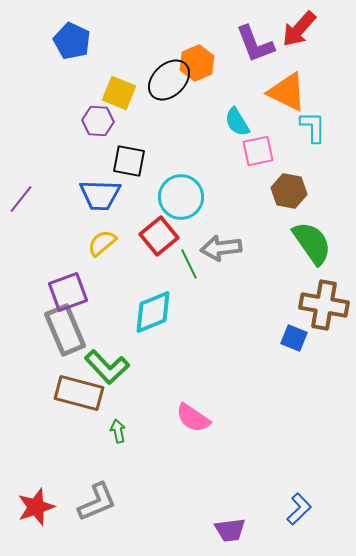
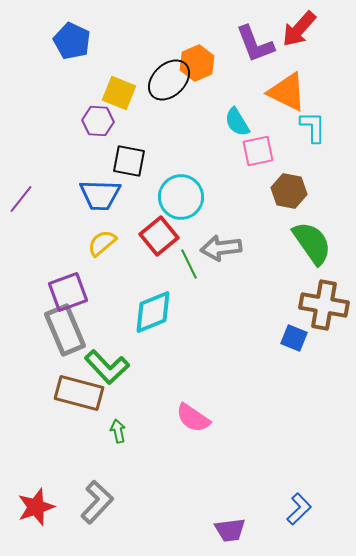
gray L-shape: rotated 24 degrees counterclockwise
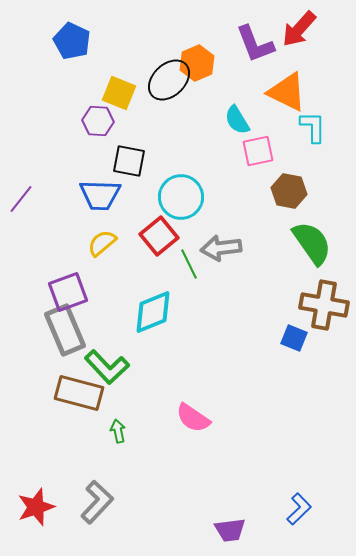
cyan semicircle: moved 2 px up
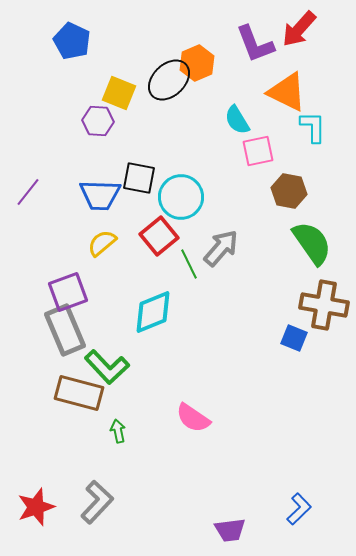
black square: moved 10 px right, 17 px down
purple line: moved 7 px right, 7 px up
gray arrow: rotated 138 degrees clockwise
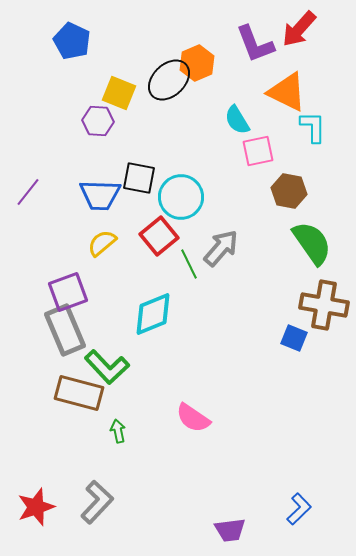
cyan diamond: moved 2 px down
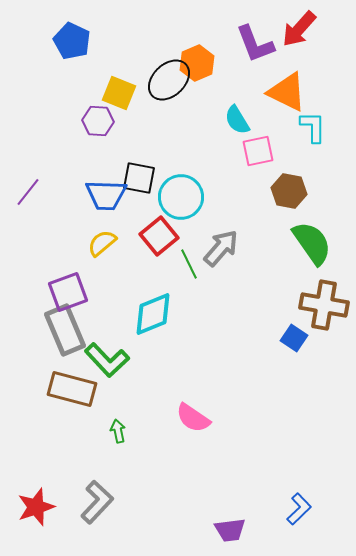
blue trapezoid: moved 6 px right
blue square: rotated 12 degrees clockwise
green L-shape: moved 7 px up
brown rectangle: moved 7 px left, 4 px up
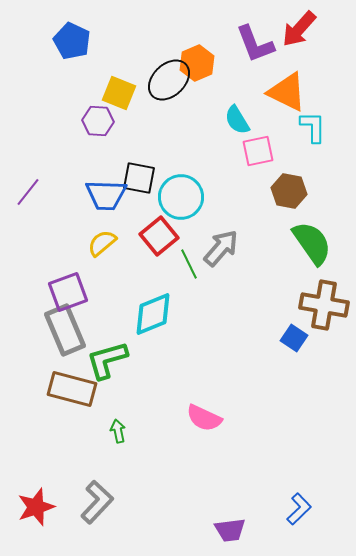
green L-shape: rotated 117 degrees clockwise
pink semicircle: moved 11 px right; rotated 9 degrees counterclockwise
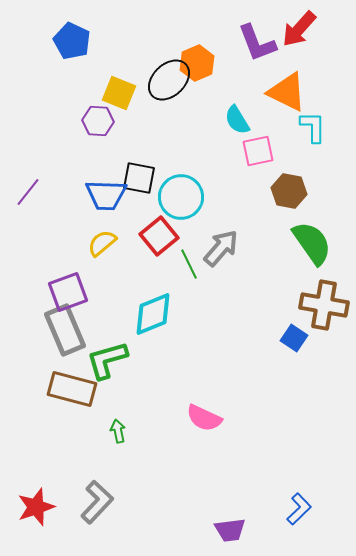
purple L-shape: moved 2 px right, 1 px up
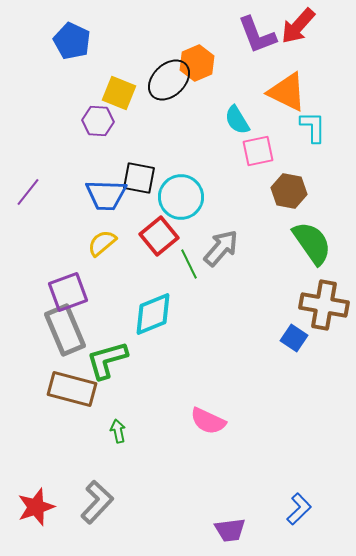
red arrow: moved 1 px left, 3 px up
purple L-shape: moved 8 px up
pink semicircle: moved 4 px right, 3 px down
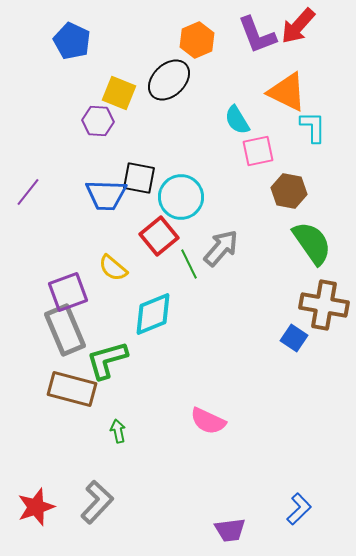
orange hexagon: moved 23 px up
yellow semicircle: moved 11 px right, 25 px down; rotated 100 degrees counterclockwise
